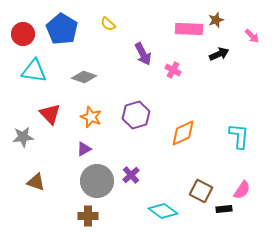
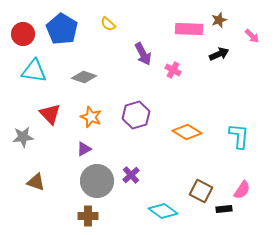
brown star: moved 3 px right
orange diamond: moved 4 px right, 1 px up; rotated 56 degrees clockwise
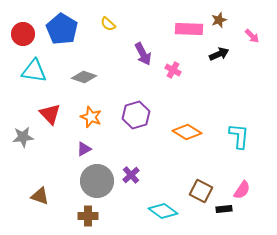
brown triangle: moved 4 px right, 14 px down
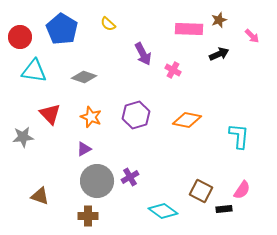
red circle: moved 3 px left, 3 px down
orange diamond: moved 12 px up; rotated 20 degrees counterclockwise
purple cross: moved 1 px left, 2 px down; rotated 12 degrees clockwise
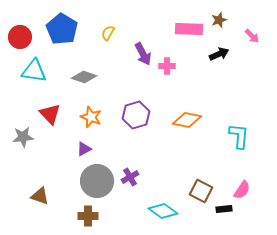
yellow semicircle: moved 9 px down; rotated 77 degrees clockwise
pink cross: moved 6 px left, 4 px up; rotated 28 degrees counterclockwise
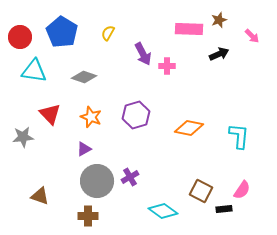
blue pentagon: moved 3 px down
orange diamond: moved 2 px right, 8 px down
